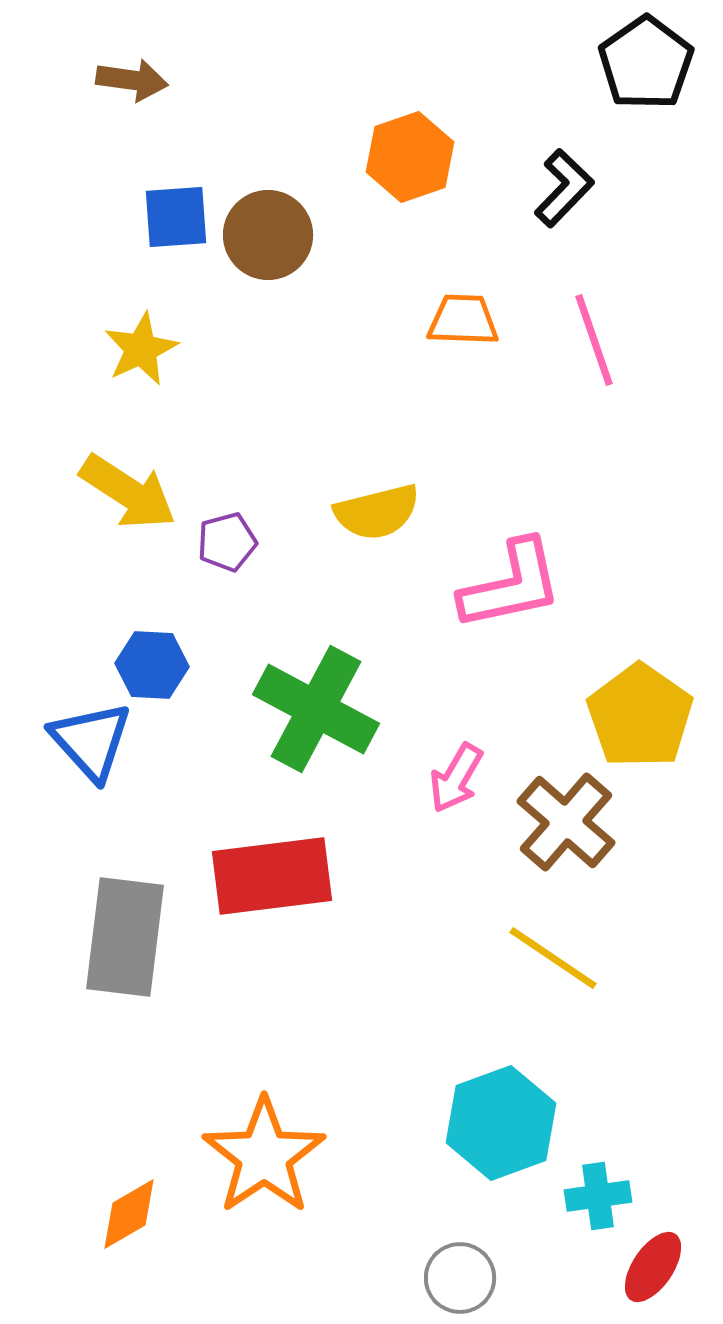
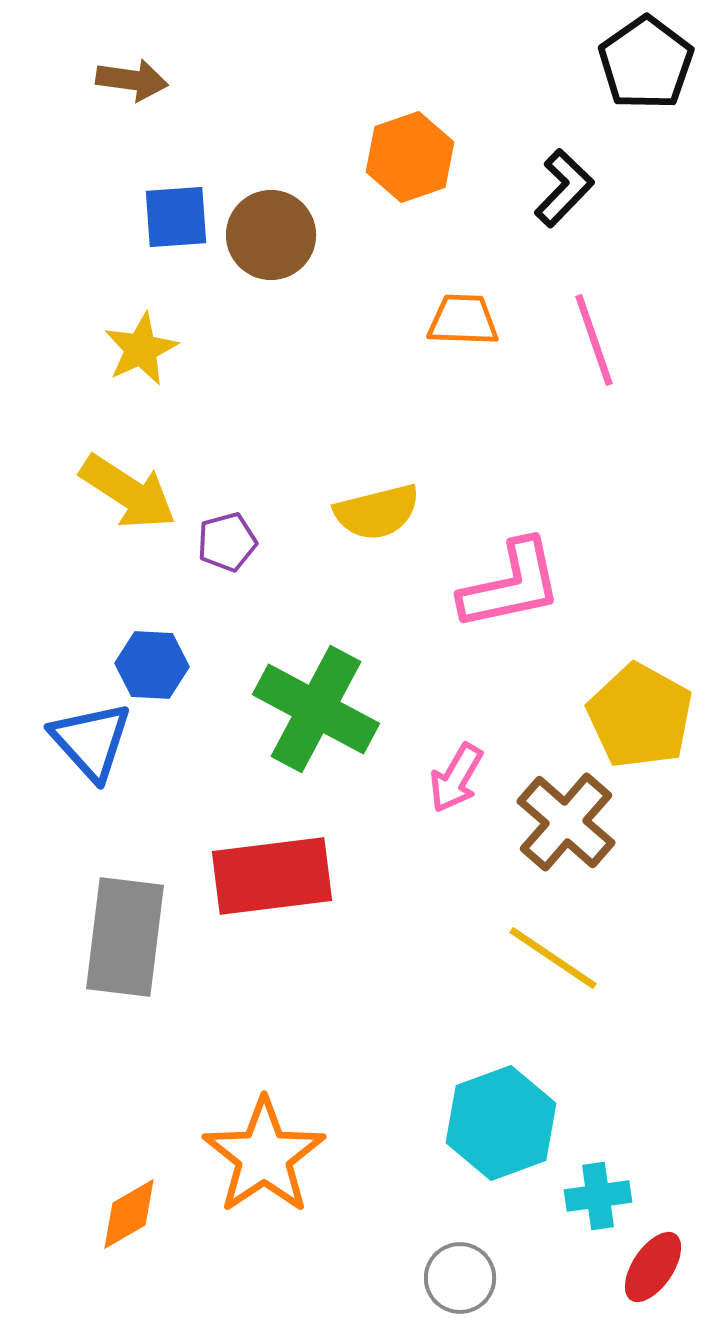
brown circle: moved 3 px right
yellow pentagon: rotated 6 degrees counterclockwise
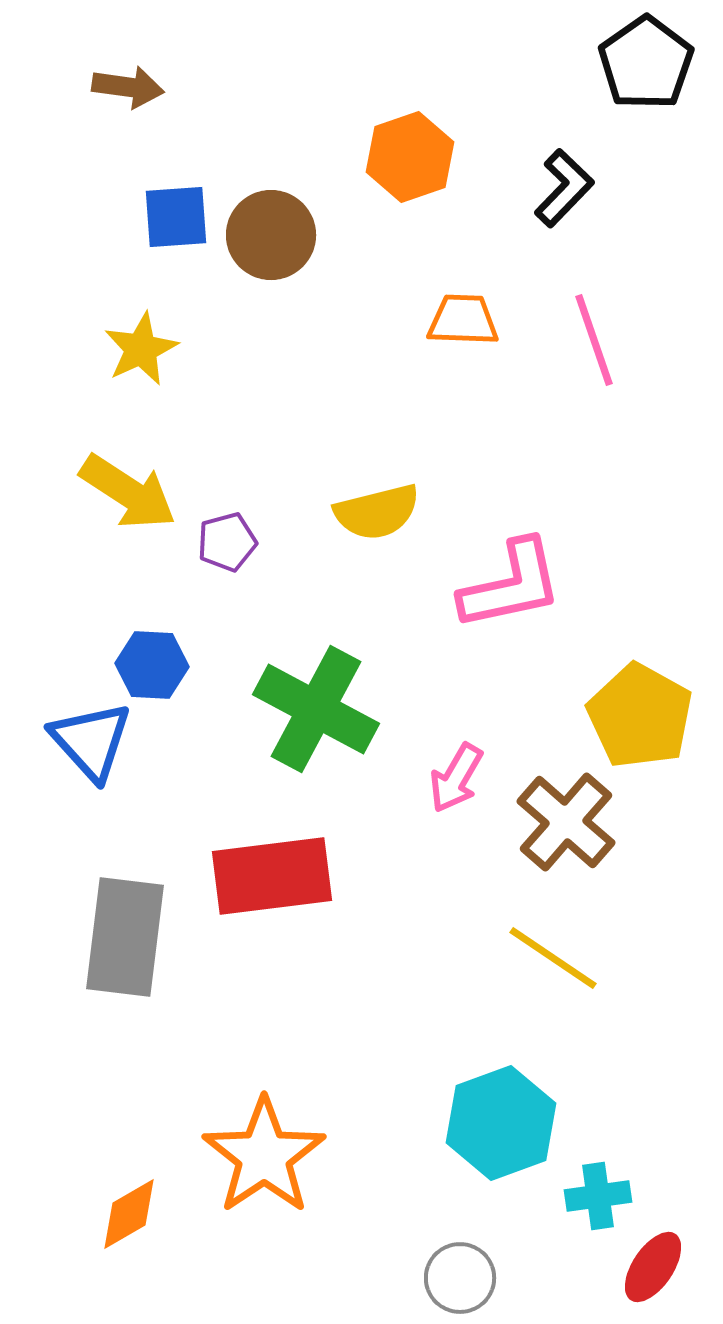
brown arrow: moved 4 px left, 7 px down
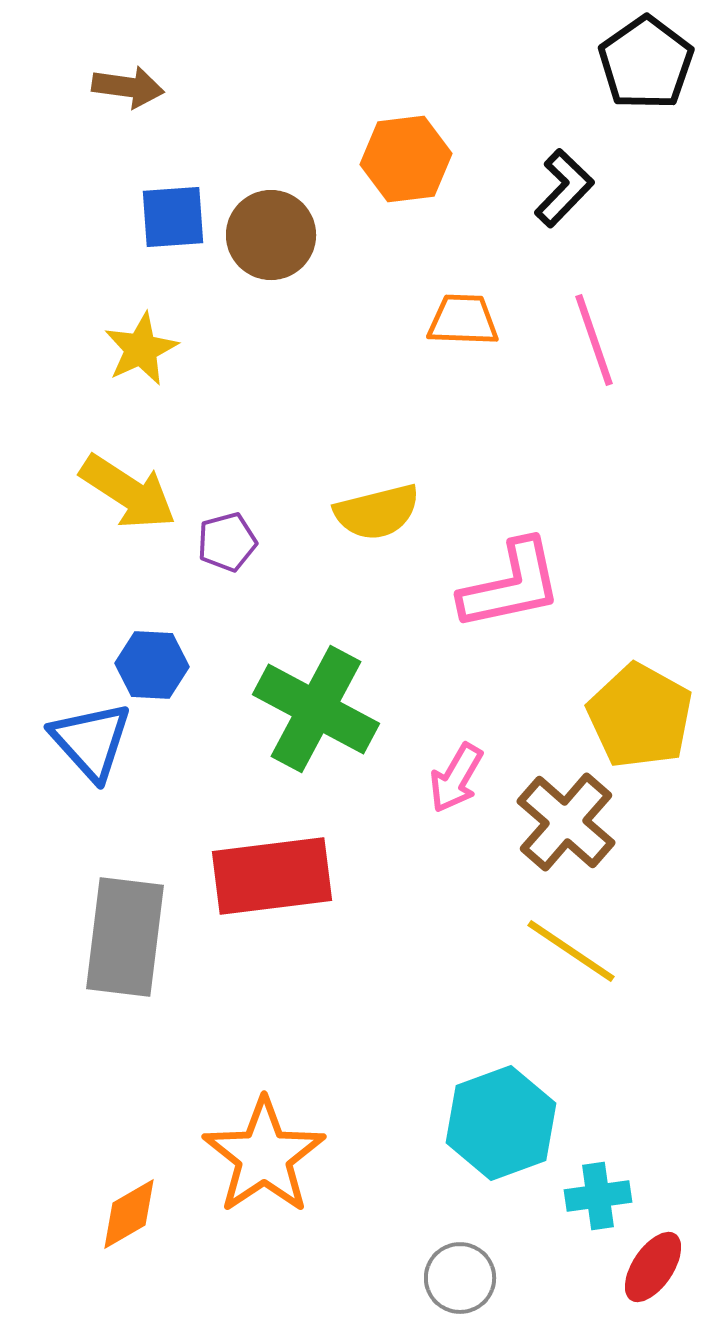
orange hexagon: moved 4 px left, 2 px down; rotated 12 degrees clockwise
blue square: moved 3 px left
yellow line: moved 18 px right, 7 px up
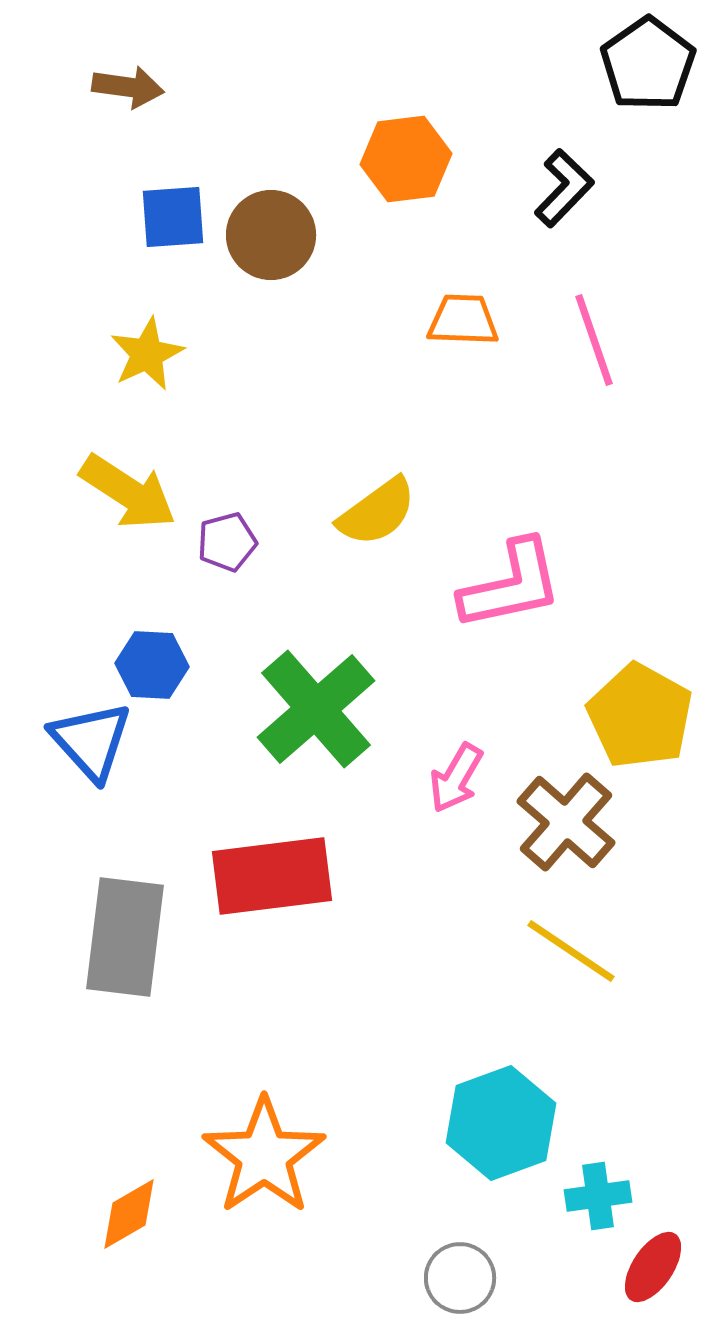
black pentagon: moved 2 px right, 1 px down
yellow star: moved 6 px right, 5 px down
yellow semicircle: rotated 22 degrees counterclockwise
green cross: rotated 21 degrees clockwise
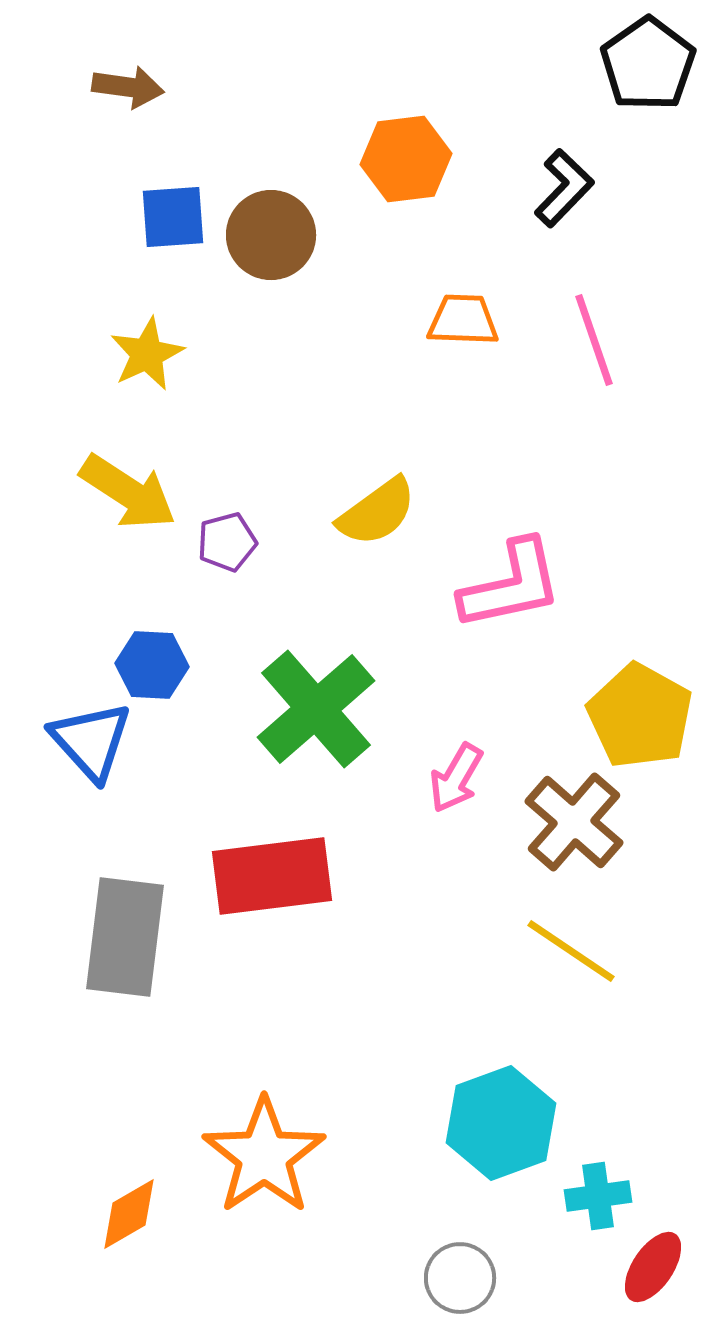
brown cross: moved 8 px right
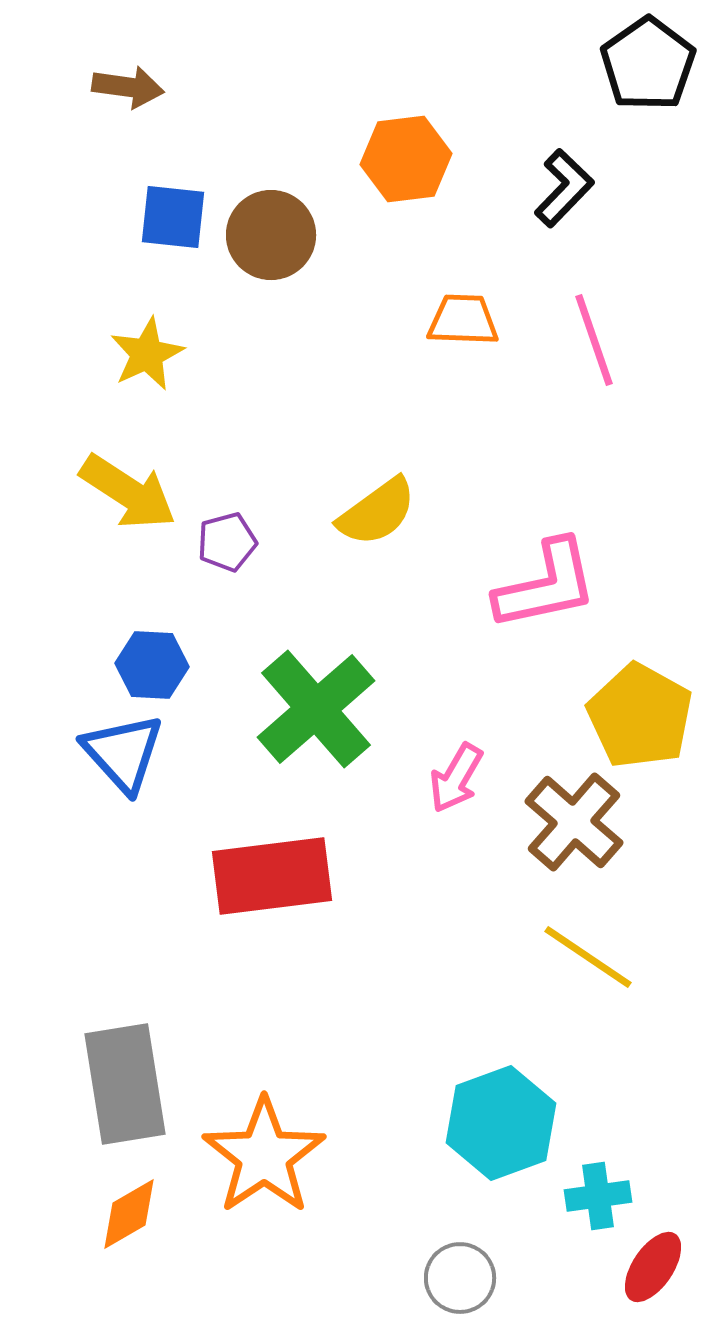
blue square: rotated 10 degrees clockwise
pink L-shape: moved 35 px right
blue triangle: moved 32 px right, 12 px down
gray rectangle: moved 147 px down; rotated 16 degrees counterclockwise
yellow line: moved 17 px right, 6 px down
